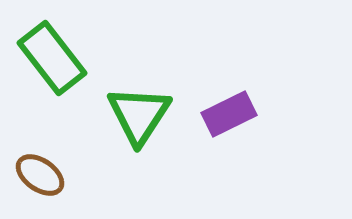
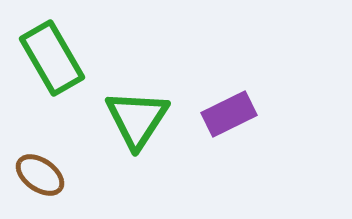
green rectangle: rotated 8 degrees clockwise
green triangle: moved 2 px left, 4 px down
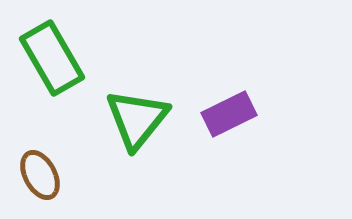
green triangle: rotated 6 degrees clockwise
brown ellipse: rotated 27 degrees clockwise
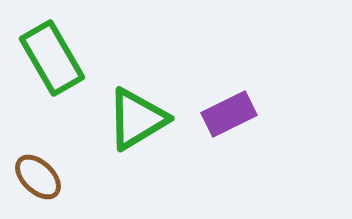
green triangle: rotated 20 degrees clockwise
brown ellipse: moved 2 px left, 2 px down; rotated 18 degrees counterclockwise
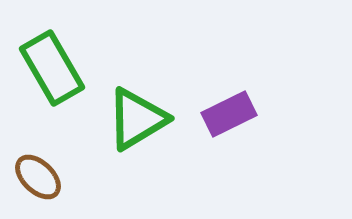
green rectangle: moved 10 px down
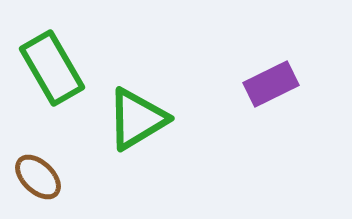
purple rectangle: moved 42 px right, 30 px up
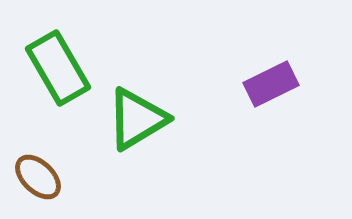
green rectangle: moved 6 px right
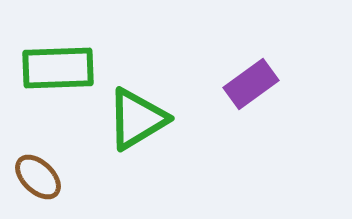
green rectangle: rotated 62 degrees counterclockwise
purple rectangle: moved 20 px left; rotated 10 degrees counterclockwise
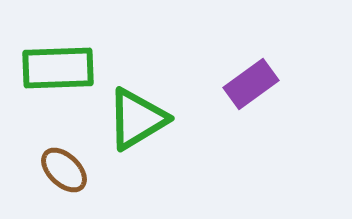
brown ellipse: moved 26 px right, 7 px up
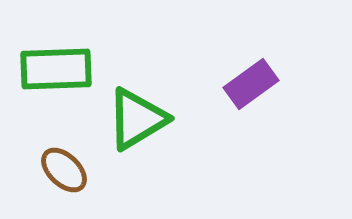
green rectangle: moved 2 px left, 1 px down
